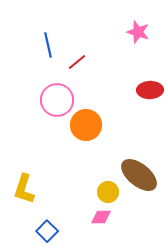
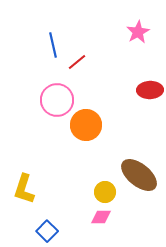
pink star: rotated 25 degrees clockwise
blue line: moved 5 px right
yellow circle: moved 3 px left
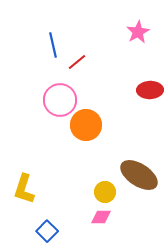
pink circle: moved 3 px right
brown ellipse: rotated 6 degrees counterclockwise
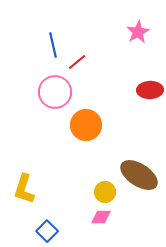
pink circle: moved 5 px left, 8 px up
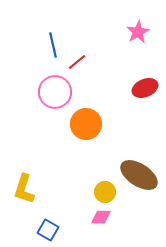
red ellipse: moved 5 px left, 2 px up; rotated 20 degrees counterclockwise
orange circle: moved 1 px up
blue square: moved 1 px right, 1 px up; rotated 15 degrees counterclockwise
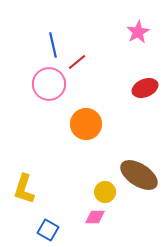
pink circle: moved 6 px left, 8 px up
pink diamond: moved 6 px left
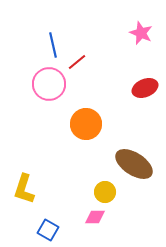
pink star: moved 3 px right, 1 px down; rotated 20 degrees counterclockwise
brown ellipse: moved 5 px left, 11 px up
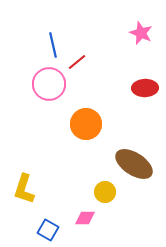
red ellipse: rotated 20 degrees clockwise
pink diamond: moved 10 px left, 1 px down
